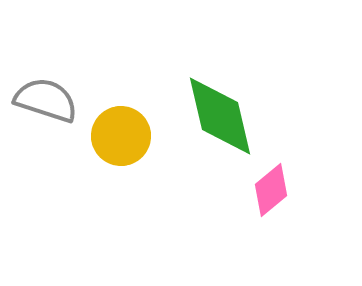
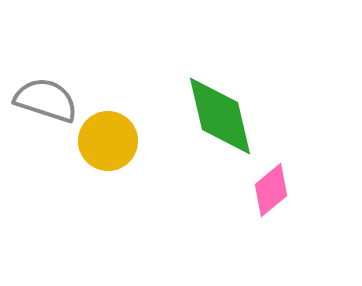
yellow circle: moved 13 px left, 5 px down
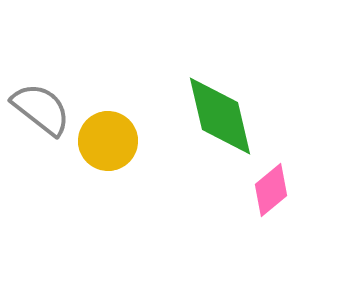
gray semicircle: moved 5 px left, 9 px down; rotated 20 degrees clockwise
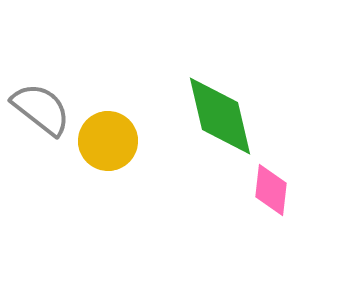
pink diamond: rotated 44 degrees counterclockwise
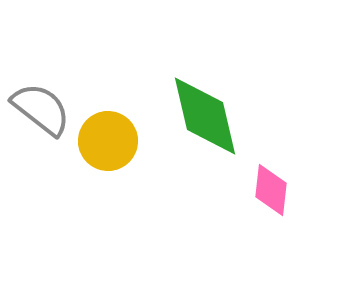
green diamond: moved 15 px left
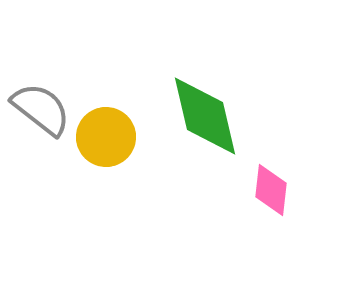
yellow circle: moved 2 px left, 4 px up
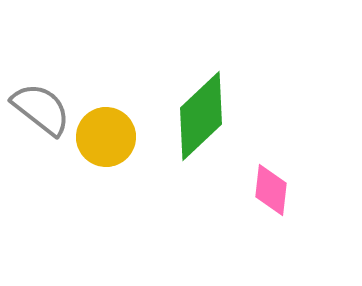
green diamond: moved 4 px left; rotated 60 degrees clockwise
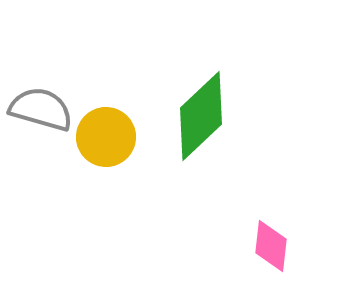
gray semicircle: rotated 22 degrees counterclockwise
pink diamond: moved 56 px down
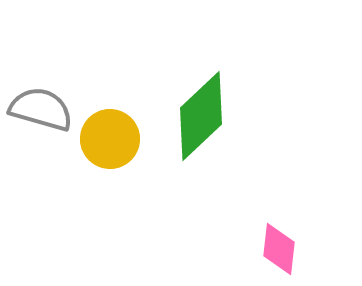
yellow circle: moved 4 px right, 2 px down
pink diamond: moved 8 px right, 3 px down
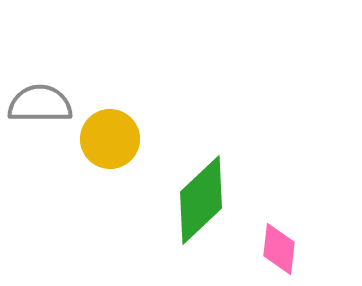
gray semicircle: moved 1 px left, 5 px up; rotated 16 degrees counterclockwise
green diamond: moved 84 px down
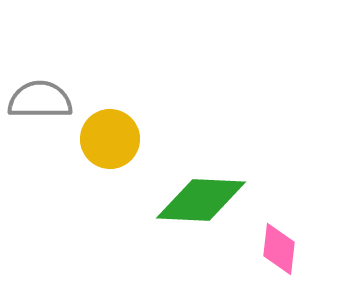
gray semicircle: moved 4 px up
green diamond: rotated 46 degrees clockwise
